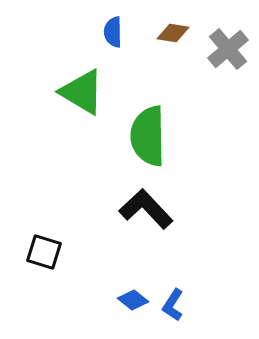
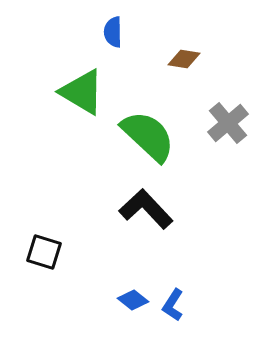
brown diamond: moved 11 px right, 26 px down
gray cross: moved 74 px down
green semicircle: rotated 134 degrees clockwise
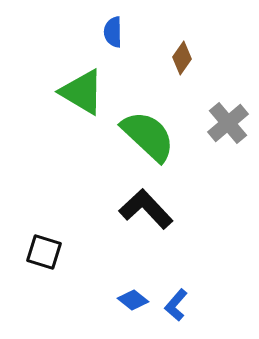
brown diamond: moved 2 px left, 1 px up; rotated 64 degrees counterclockwise
blue L-shape: moved 3 px right; rotated 8 degrees clockwise
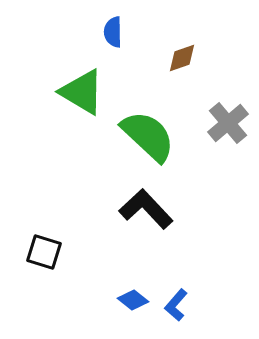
brown diamond: rotated 36 degrees clockwise
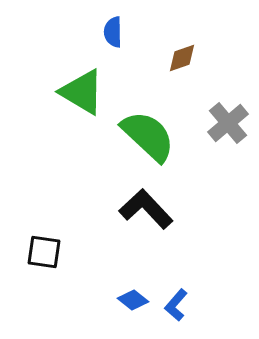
black square: rotated 9 degrees counterclockwise
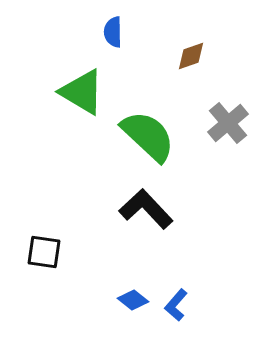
brown diamond: moved 9 px right, 2 px up
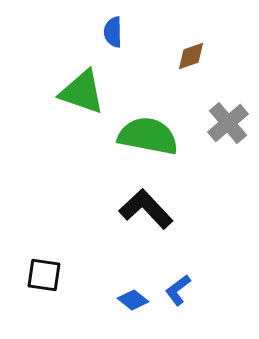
green triangle: rotated 12 degrees counterclockwise
green semicircle: rotated 32 degrees counterclockwise
black square: moved 23 px down
blue L-shape: moved 2 px right, 15 px up; rotated 12 degrees clockwise
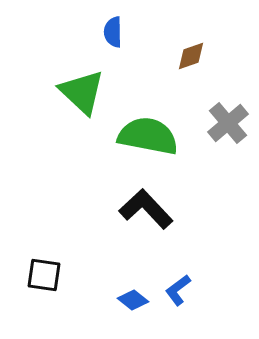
green triangle: rotated 24 degrees clockwise
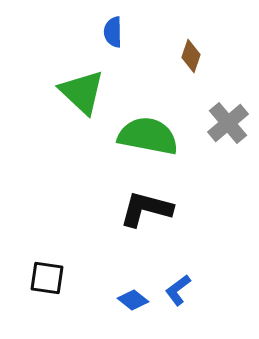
brown diamond: rotated 52 degrees counterclockwise
black L-shape: rotated 32 degrees counterclockwise
black square: moved 3 px right, 3 px down
